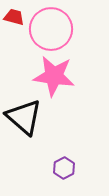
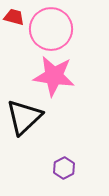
black triangle: rotated 36 degrees clockwise
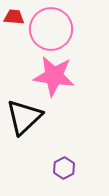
red trapezoid: rotated 10 degrees counterclockwise
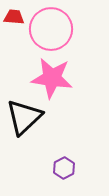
pink star: moved 2 px left, 2 px down
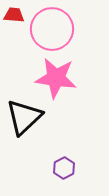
red trapezoid: moved 2 px up
pink circle: moved 1 px right
pink star: moved 4 px right
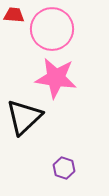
purple hexagon: rotated 15 degrees counterclockwise
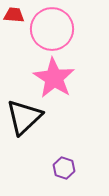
pink star: moved 2 px left; rotated 24 degrees clockwise
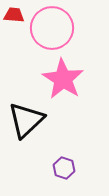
pink circle: moved 1 px up
pink star: moved 9 px right, 1 px down
black triangle: moved 2 px right, 3 px down
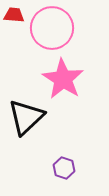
black triangle: moved 3 px up
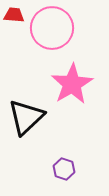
pink star: moved 9 px right, 5 px down; rotated 9 degrees clockwise
purple hexagon: moved 1 px down
